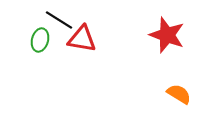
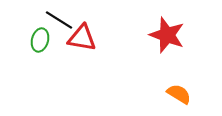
red triangle: moved 1 px up
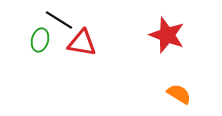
red triangle: moved 5 px down
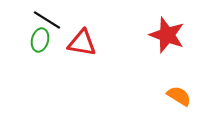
black line: moved 12 px left
orange semicircle: moved 2 px down
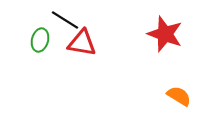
black line: moved 18 px right
red star: moved 2 px left, 1 px up
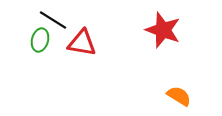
black line: moved 12 px left
red star: moved 2 px left, 4 px up
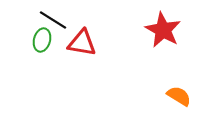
red star: rotated 9 degrees clockwise
green ellipse: moved 2 px right
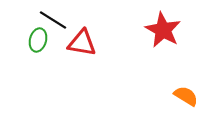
green ellipse: moved 4 px left
orange semicircle: moved 7 px right
